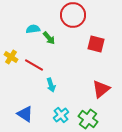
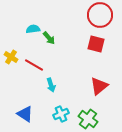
red circle: moved 27 px right
red triangle: moved 2 px left, 3 px up
cyan cross: moved 1 px up; rotated 14 degrees clockwise
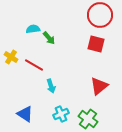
cyan arrow: moved 1 px down
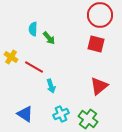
cyan semicircle: rotated 80 degrees counterclockwise
red line: moved 2 px down
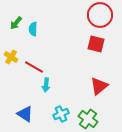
green arrow: moved 33 px left, 15 px up; rotated 80 degrees clockwise
cyan arrow: moved 5 px left, 1 px up; rotated 24 degrees clockwise
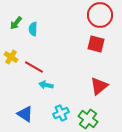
cyan arrow: rotated 96 degrees clockwise
cyan cross: moved 1 px up
